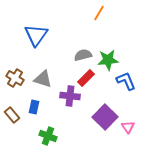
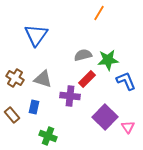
red rectangle: moved 1 px right, 1 px down
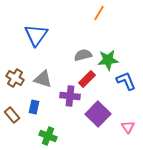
purple square: moved 7 px left, 3 px up
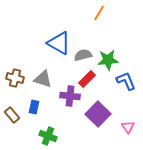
blue triangle: moved 23 px right, 8 px down; rotated 35 degrees counterclockwise
brown cross: rotated 18 degrees counterclockwise
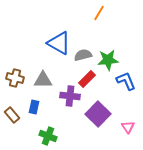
gray triangle: moved 1 px down; rotated 18 degrees counterclockwise
